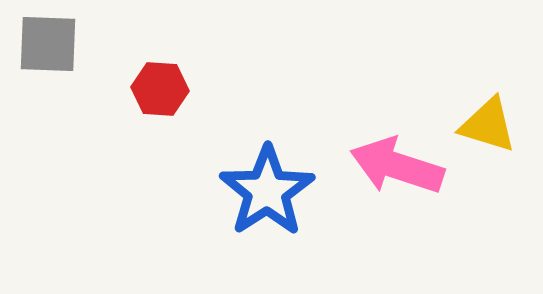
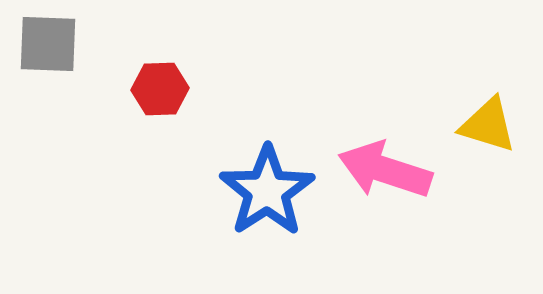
red hexagon: rotated 6 degrees counterclockwise
pink arrow: moved 12 px left, 4 px down
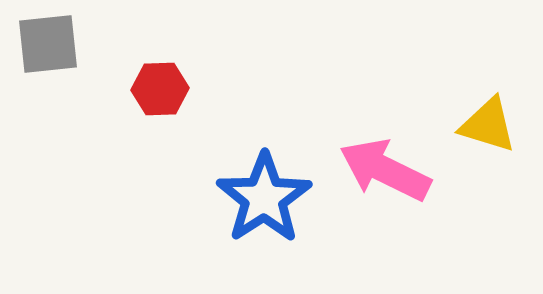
gray square: rotated 8 degrees counterclockwise
pink arrow: rotated 8 degrees clockwise
blue star: moved 3 px left, 7 px down
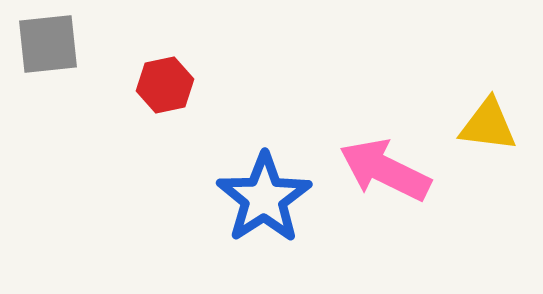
red hexagon: moved 5 px right, 4 px up; rotated 10 degrees counterclockwise
yellow triangle: rotated 10 degrees counterclockwise
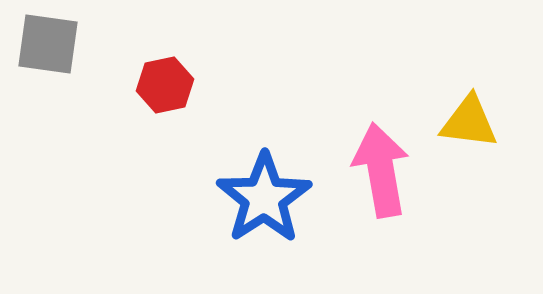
gray square: rotated 14 degrees clockwise
yellow triangle: moved 19 px left, 3 px up
pink arrow: moved 4 px left; rotated 54 degrees clockwise
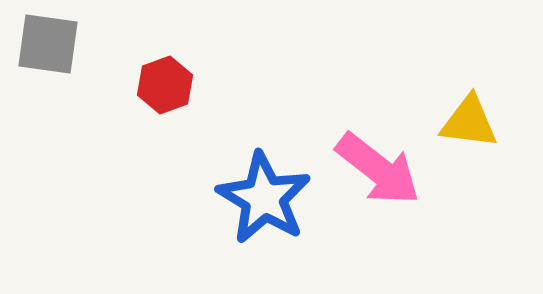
red hexagon: rotated 8 degrees counterclockwise
pink arrow: moved 3 px left, 1 px up; rotated 138 degrees clockwise
blue star: rotated 8 degrees counterclockwise
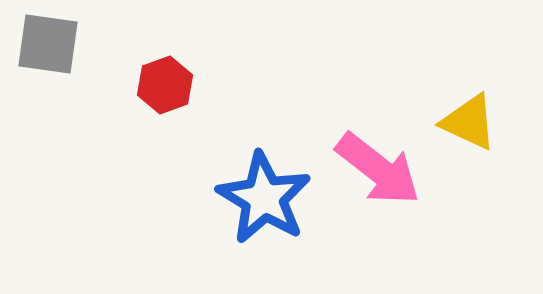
yellow triangle: rotated 18 degrees clockwise
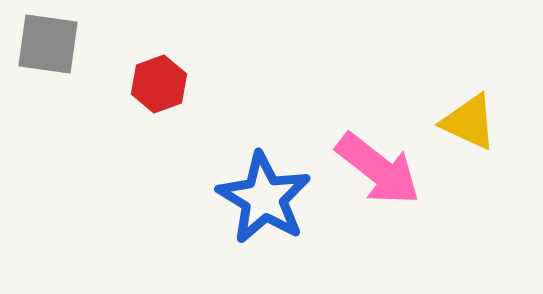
red hexagon: moved 6 px left, 1 px up
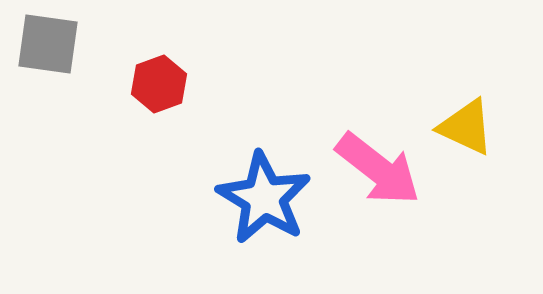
yellow triangle: moved 3 px left, 5 px down
